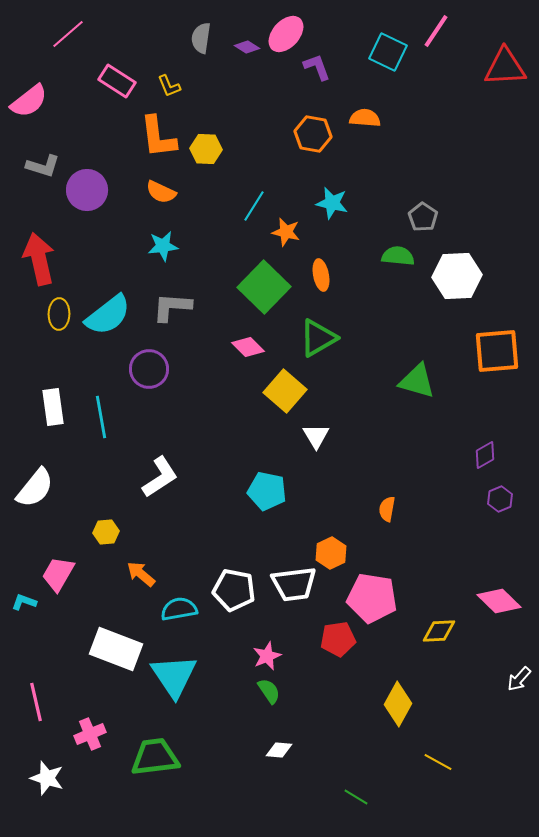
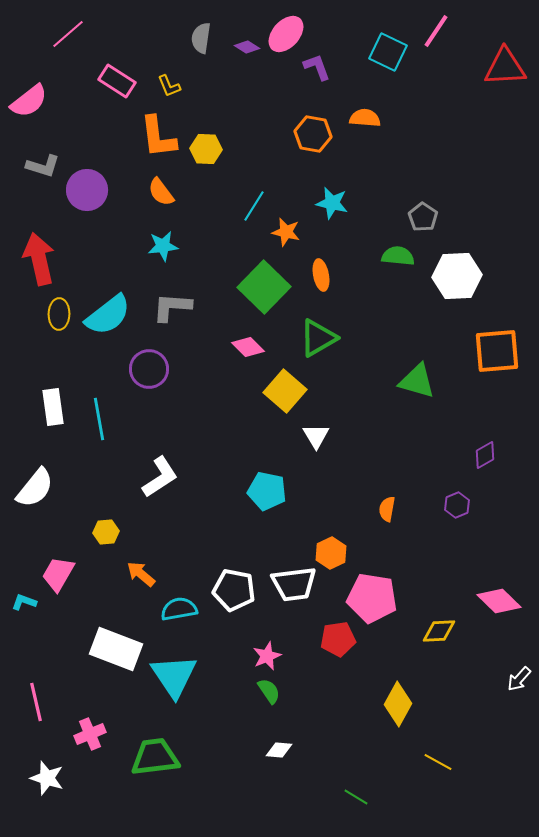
orange semicircle at (161, 192): rotated 28 degrees clockwise
cyan line at (101, 417): moved 2 px left, 2 px down
purple hexagon at (500, 499): moved 43 px left, 6 px down
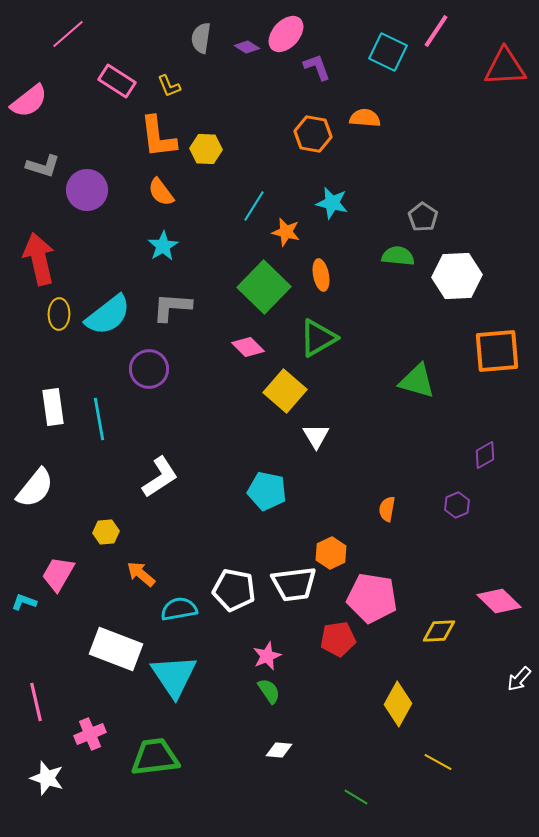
cyan star at (163, 246): rotated 24 degrees counterclockwise
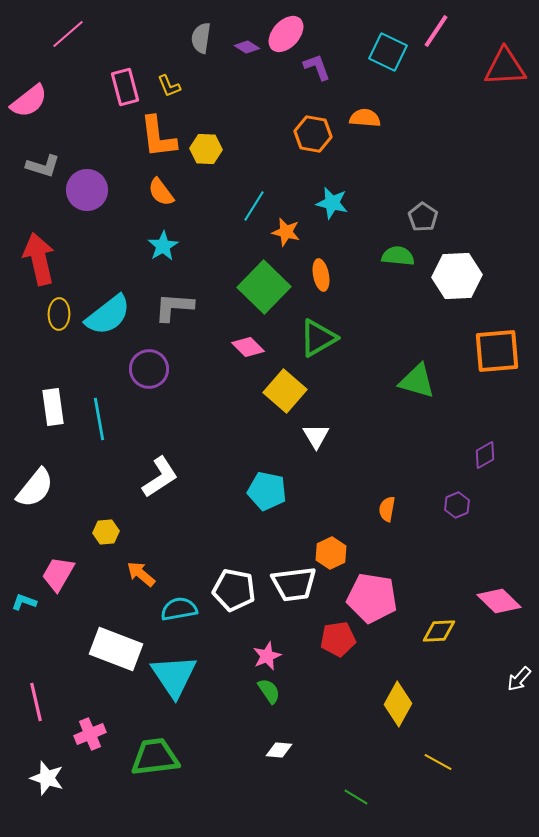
pink rectangle at (117, 81): moved 8 px right, 6 px down; rotated 42 degrees clockwise
gray L-shape at (172, 307): moved 2 px right
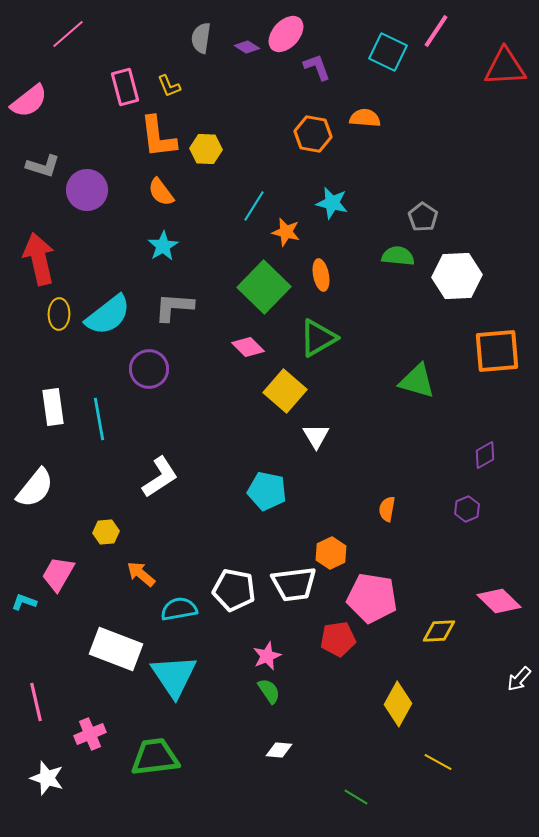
purple hexagon at (457, 505): moved 10 px right, 4 px down
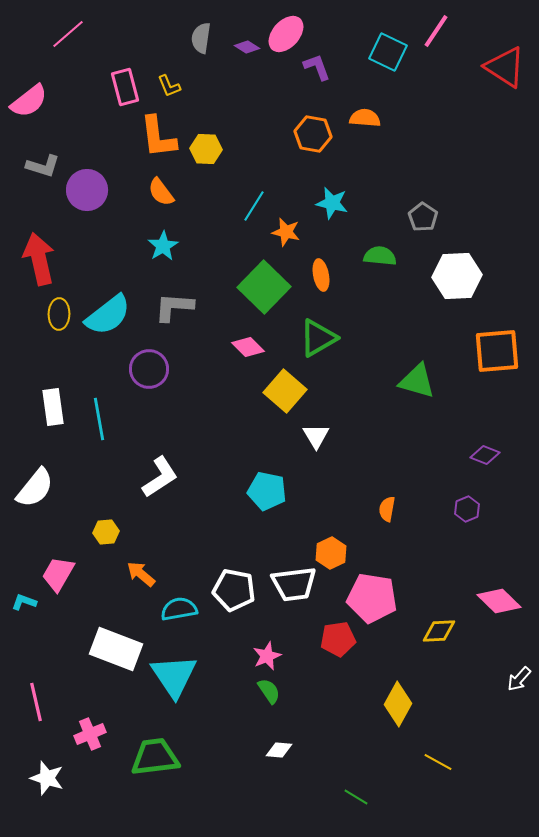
red triangle at (505, 67): rotated 36 degrees clockwise
green semicircle at (398, 256): moved 18 px left
purple diamond at (485, 455): rotated 52 degrees clockwise
